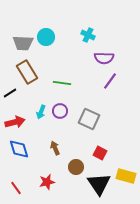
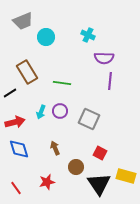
gray trapezoid: moved 22 px up; rotated 25 degrees counterclockwise
purple line: rotated 30 degrees counterclockwise
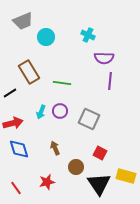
brown rectangle: moved 2 px right
red arrow: moved 2 px left, 1 px down
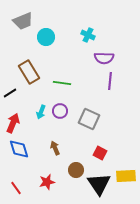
red arrow: rotated 54 degrees counterclockwise
brown circle: moved 3 px down
yellow rectangle: rotated 18 degrees counterclockwise
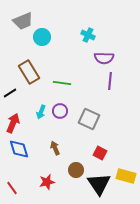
cyan circle: moved 4 px left
yellow rectangle: rotated 18 degrees clockwise
red line: moved 4 px left
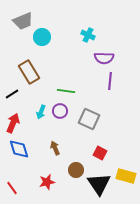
green line: moved 4 px right, 8 px down
black line: moved 2 px right, 1 px down
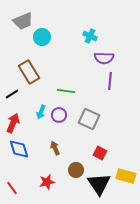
cyan cross: moved 2 px right, 1 px down
purple circle: moved 1 px left, 4 px down
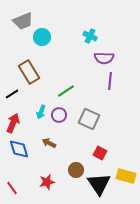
green line: rotated 42 degrees counterclockwise
brown arrow: moved 6 px left, 5 px up; rotated 40 degrees counterclockwise
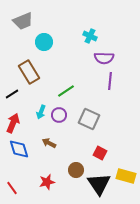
cyan circle: moved 2 px right, 5 px down
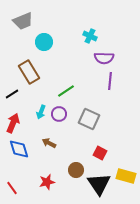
purple circle: moved 1 px up
